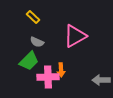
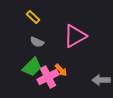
green trapezoid: moved 3 px right, 6 px down
orange arrow: rotated 40 degrees counterclockwise
pink cross: rotated 25 degrees counterclockwise
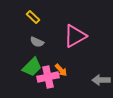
pink cross: rotated 15 degrees clockwise
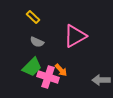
pink cross: rotated 30 degrees clockwise
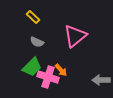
pink triangle: rotated 10 degrees counterclockwise
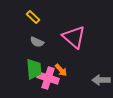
pink triangle: moved 1 px left, 1 px down; rotated 40 degrees counterclockwise
green trapezoid: moved 2 px right, 2 px down; rotated 50 degrees counterclockwise
pink cross: moved 1 px down
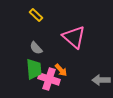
yellow rectangle: moved 3 px right, 2 px up
gray semicircle: moved 1 px left, 6 px down; rotated 24 degrees clockwise
pink cross: moved 1 px right, 1 px down
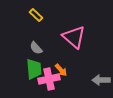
pink cross: rotated 30 degrees counterclockwise
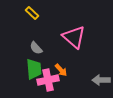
yellow rectangle: moved 4 px left, 2 px up
pink cross: moved 1 px left, 1 px down
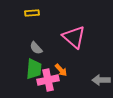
yellow rectangle: rotated 48 degrees counterclockwise
green trapezoid: rotated 10 degrees clockwise
